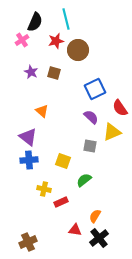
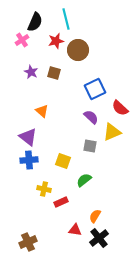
red semicircle: rotated 12 degrees counterclockwise
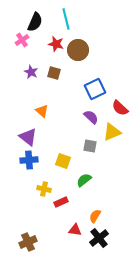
red star: moved 3 px down; rotated 28 degrees clockwise
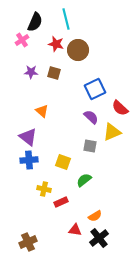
purple star: rotated 24 degrees counterclockwise
yellow square: moved 1 px down
orange semicircle: rotated 152 degrees counterclockwise
